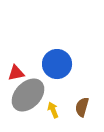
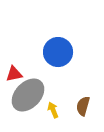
blue circle: moved 1 px right, 12 px up
red triangle: moved 2 px left, 1 px down
brown semicircle: moved 1 px right, 1 px up
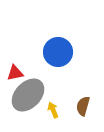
red triangle: moved 1 px right, 1 px up
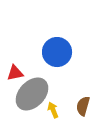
blue circle: moved 1 px left
gray ellipse: moved 4 px right, 1 px up
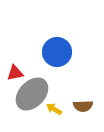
brown semicircle: rotated 108 degrees counterclockwise
yellow arrow: moved 1 px right, 1 px up; rotated 35 degrees counterclockwise
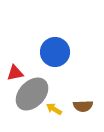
blue circle: moved 2 px left
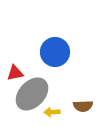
yellow arrow: moved 2 px left, 3 px down; rotated 35 degrees counterclockwise
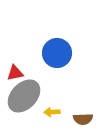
blue circle: moved 2 px right, 1 px down
gray ellipse: moved 8 px left, 2 px down
brown semicircle: moved 13 px down
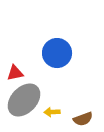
gray ellipse: moved 4 px down
brown semicircle: rotated 18 degrees counterclockwise
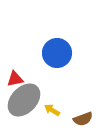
red triangle: moved 6 px down
yellow arrow: moved 2 px up; rotated 35 degrees clockwise
